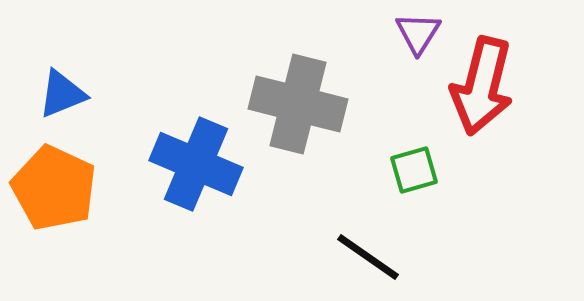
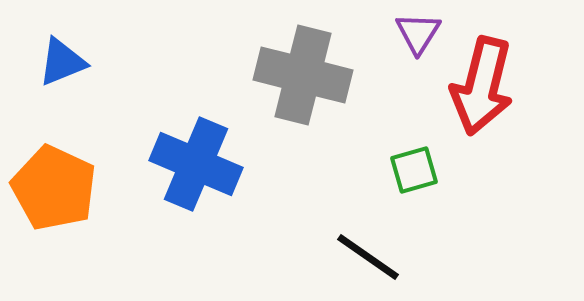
blue triangle: moved 32 px up
gray cross: moved 5 px right, 29 px up
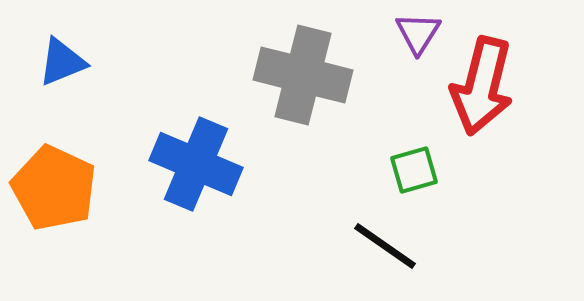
black line: moved 17 px right, 11 px up
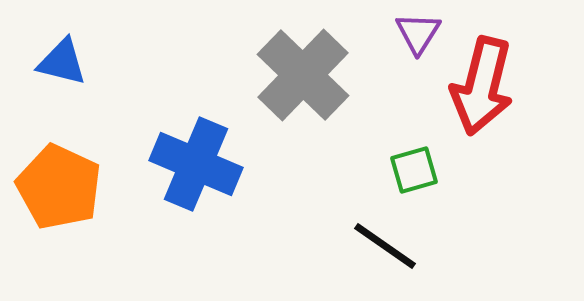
blue triangle: rotated 36 degrees clockwise
gray cross: rotated 30 degrees clockwise
orange pentagon: moved 5 px right, 1 px up
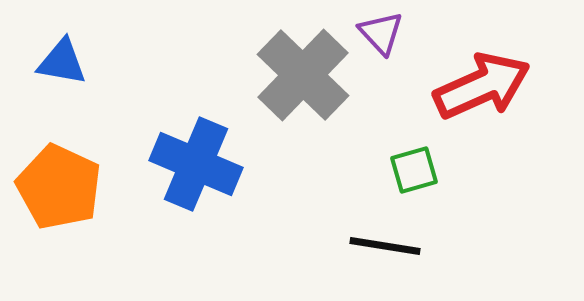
purple triangle: moved 37 px left; rotated 15 degrees counterclockwise
blue triangle: rotated 4 degrees counterclockwise
red arrow: rotated 128 degrees counterclockwise
black line: rotated 26 degrees counterclockwise
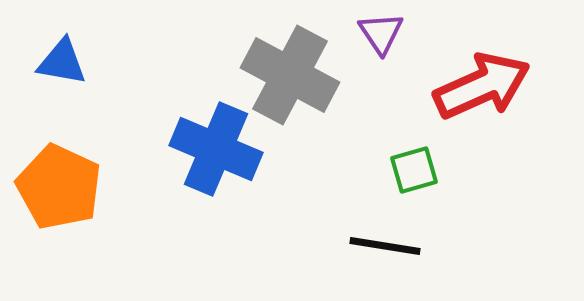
purple triangle: rotated 9 degrees clockwise
gray cross: moved 13 px left; rotated 16 degrees counterclockwise
blue cross: moved 20 px right, 15 px up
